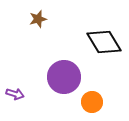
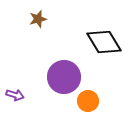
purple arrow: moved 1 px down
orange circle: moved 4 px left, 1 px up
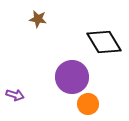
brown star: rotated 24 degrees clockwise
purple circle: moved 8 px right
orange circle: moved 3 px down
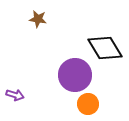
black diamond: moved 1 px right, 6 px down
purple circle: moved 3 px right, 2 px up
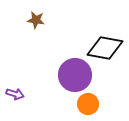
brown star: moved 2 px left, 1 px down
black diamond: rotated 48 degrees counterclockwise
purple arrow: moved 1 px up
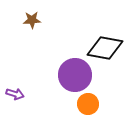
brown star: moved 4 px left; rotated 12 degrees counterclockwise
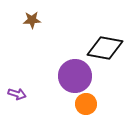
purple circle: moved 1 px down
purple arrow: moved 2 px right
orange circle: moved 2 px left
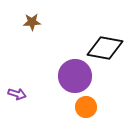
brown star: moved 2 px down
orange circle: moved 3 px down
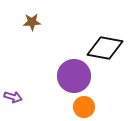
purple circle: moved 1 px left
purple arrow: moved 4 px left, 3 px down
orange circle: moved 2 px left
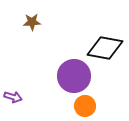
orange circle: moved 1 px right, 1 px up
